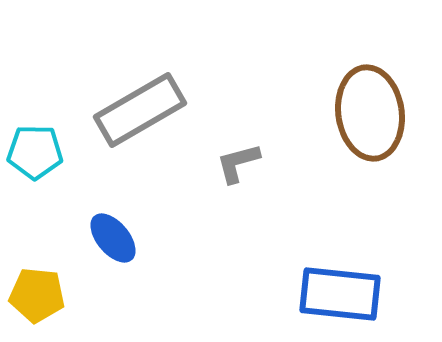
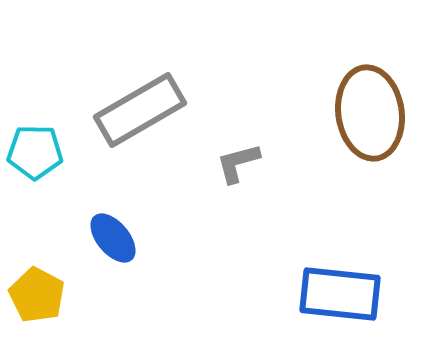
yellow pentagon: rotated 22 degrees clockwise
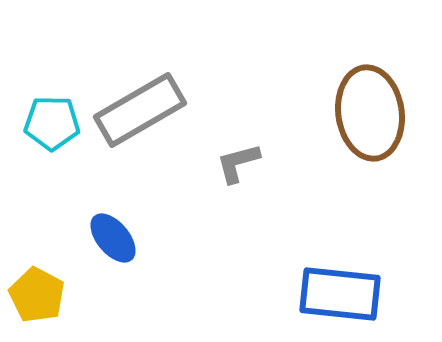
cyan pentagon: moved 17 px right, 29 px up
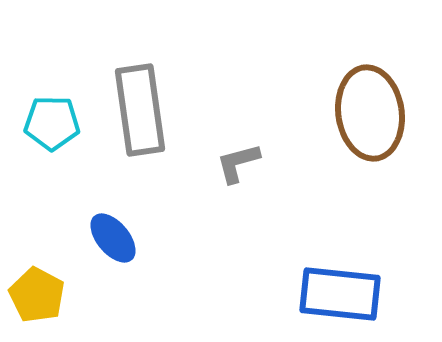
gray rectangle: rotated 68 degrees counterclockwise
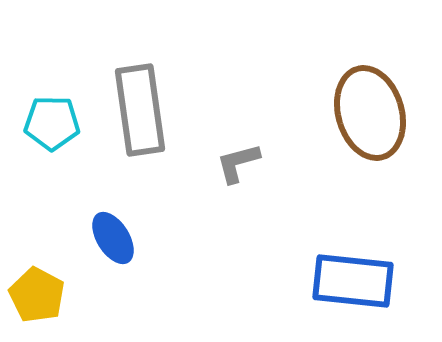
brown ellipse: rotated 8 degrees counterclockwise
blue ellipse: rotated 8 degrees clockwise
blue rectangle: moved 13 px right, 13 px up
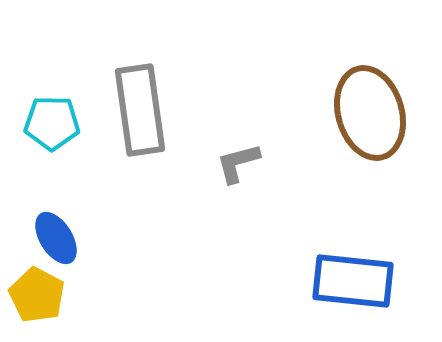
blue ellipse: moved 57 px left
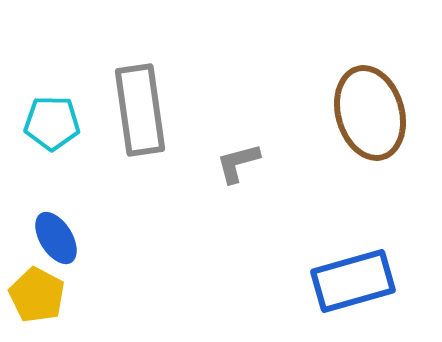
blue rectangle: rotated 22 degrees counterclockwise
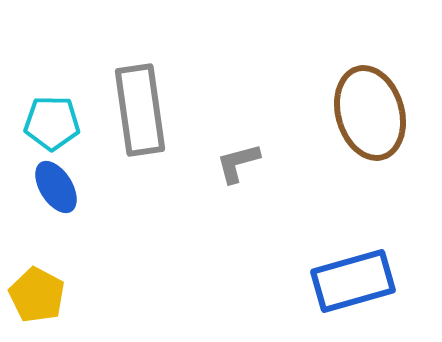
blue ellipse: moved 51 px up
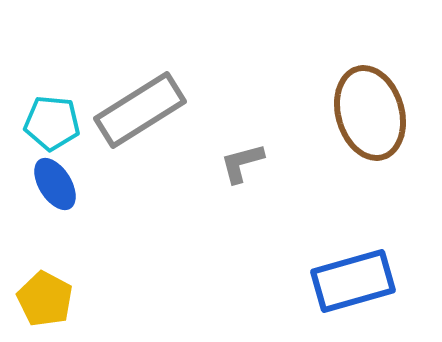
gray rectangle: rotated 66 degrees clockwise
cyan pentagon: rotated 4 degrees clockwise
gray L-shape: moved 4 px right
blue ellipse: moved 1 px left, 3 px up
yellow pentagon: moved 8 px right, 4 px down
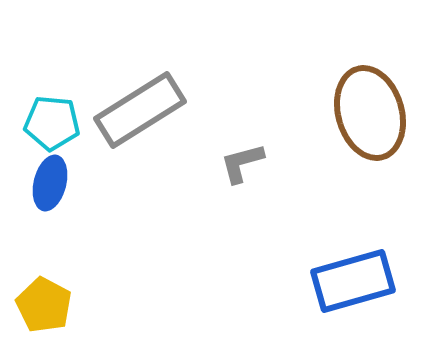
blue ellipse: moved 5 px left, 1 px up; rotated 46 degrees clockwise
yellow pentagon: moved 1 px left, 6 px down
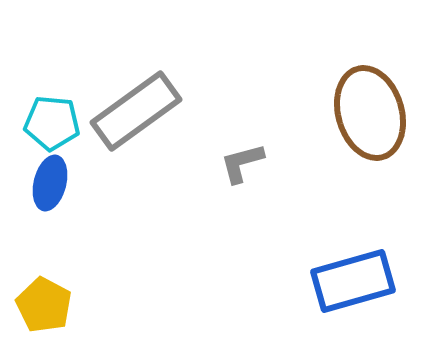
gray rectangle: moved 4 px left, 1 px down; rotated 4 degrees counterclockwise
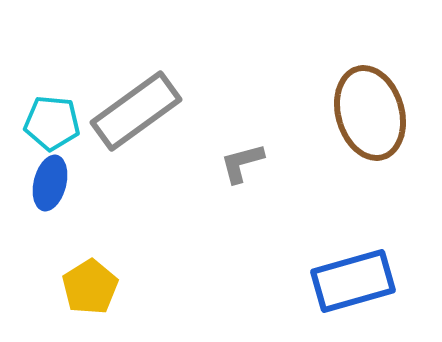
yellow pentagon: moved 46 px right, 18 px up; rotated 12 degrees clockwise
